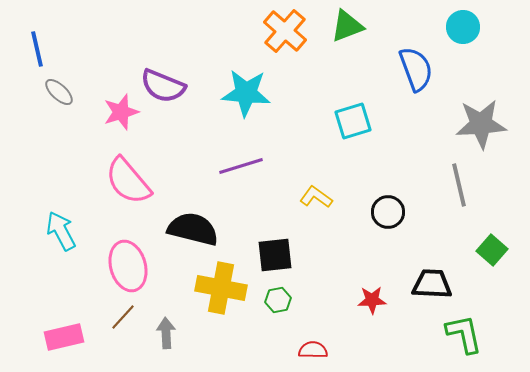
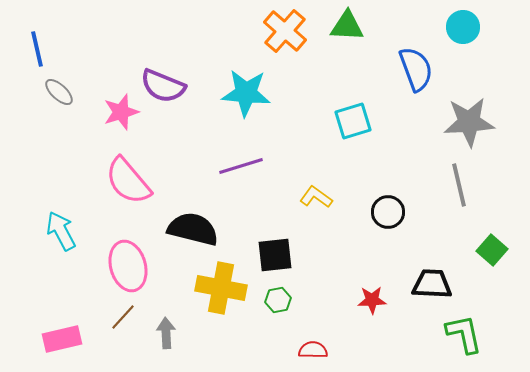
green triangle: rotated 24 degrees clockwise
gray star: moved 12 px left, 2 px up
pink rectangle: moved 2 px left, 2 px down
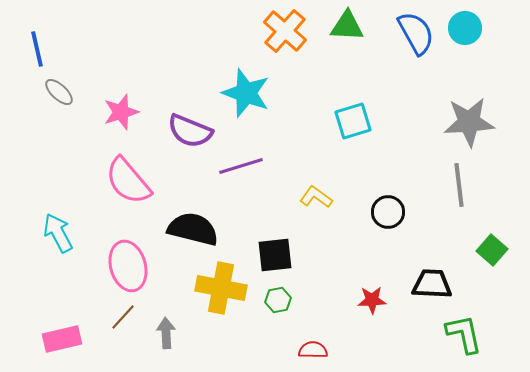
cyan circle: moved 2 px right, 1 px down
blue semicircle: moved 36 px up; rotated 9 degrees counterclockwise
purple semicircle: moved 27 px right, 45 px down
cyan star: rotated 15 degrees clockwise
gray line: rotated 6 degrees clockwise
cyan arrow: moved 3 px left, 2 px down
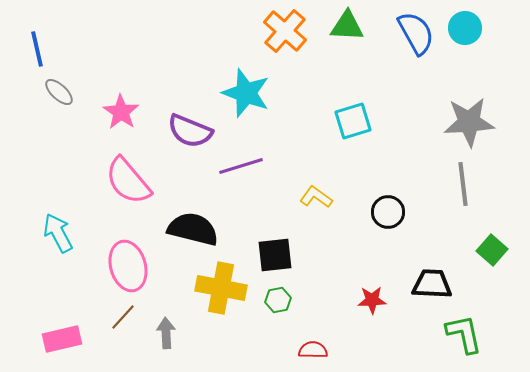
pink star: rotated 21 degrees counterclockwise
gray line: moved 4 px right, 1 px up
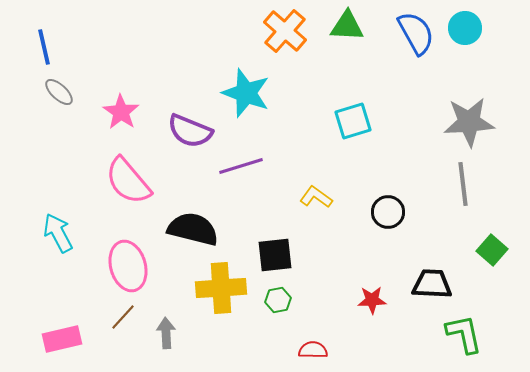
blue line: moved 7 px right, 2 px up
yellow cross: rotated 15 degrees counterclockwise
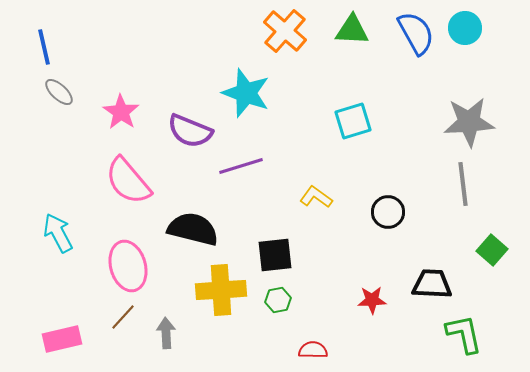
green triangle: moved 5 px right, 4 px down
yellow cross: moved 2 px down
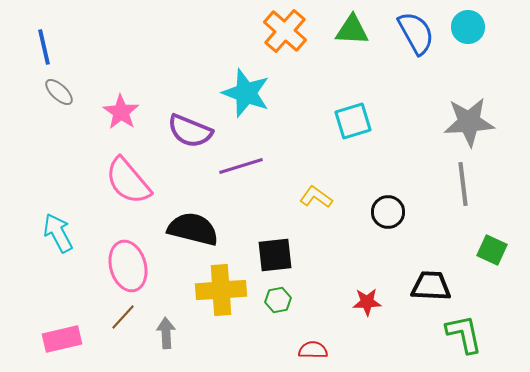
cyan circle: moved 3 px right, 1 px up
green square: rotated 16 degrees counterclockwise
black trapezoid: moved 1 px left, 2 px down
red star: moved 5 px left, 2 px down
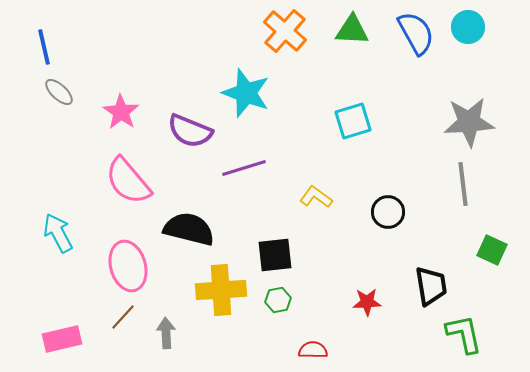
purple line: moved 3 px right, 2 px down
black semicircle: moved 4 px left
black trapezoid: rotated 78 degrees clockwise
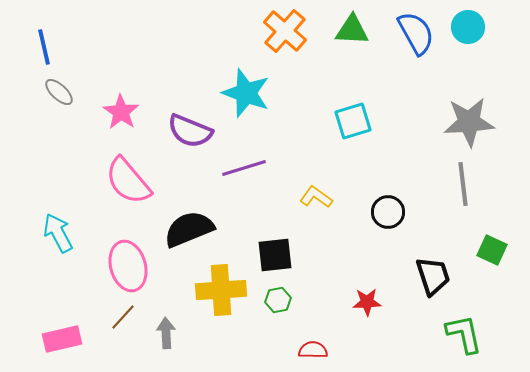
black semicircle: rotated 36 degrees counterclockwise
black trapezoid: moved 2 px right, 10 px up; rotated 9 degrees counterclockwise
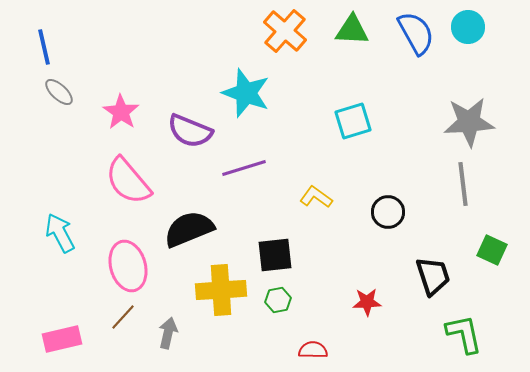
cyan arrow: moved 2 px right
gray arrow: moved 2 px right; rotated 16 degrees clockwise
